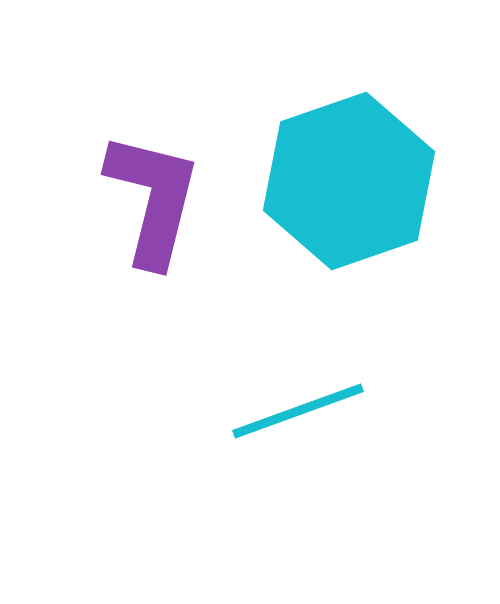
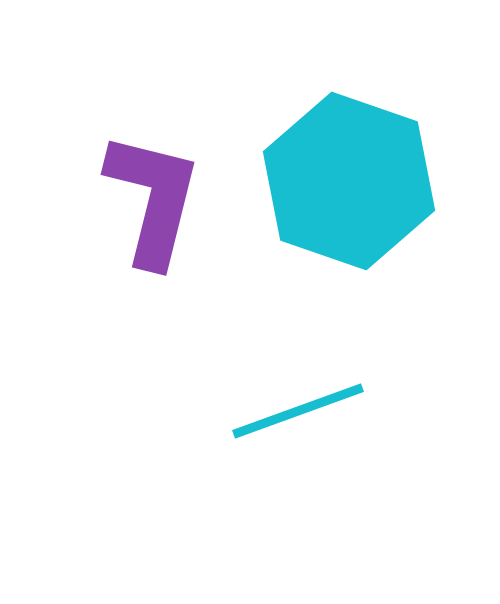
cyan hexagon: rotated 22 degrees counterclockwise
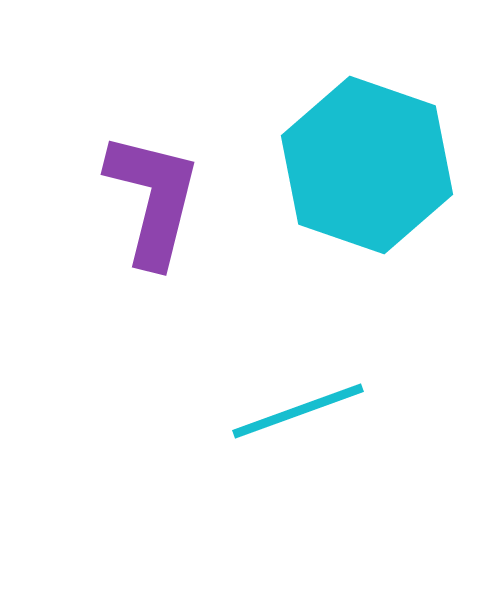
cyan hexagon: moved 18 px right, 16 px up
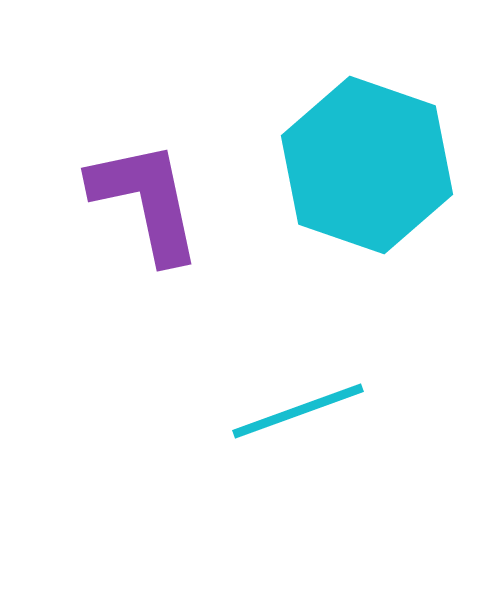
purple L-shape: moved 7 px left, 2 px down; rotated 26 degrees counterclockwise
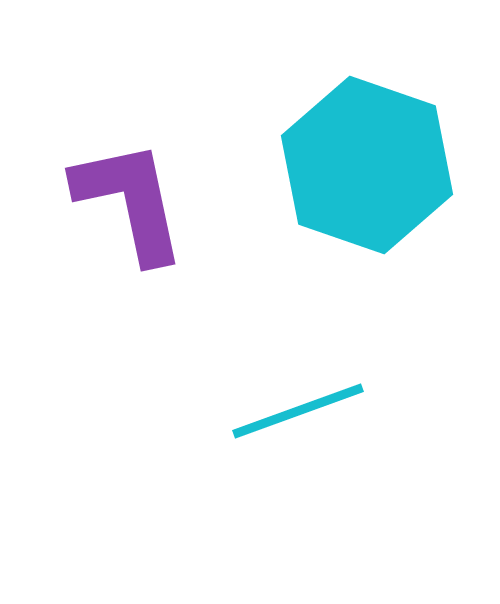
purple L-shape: moved 16 px left
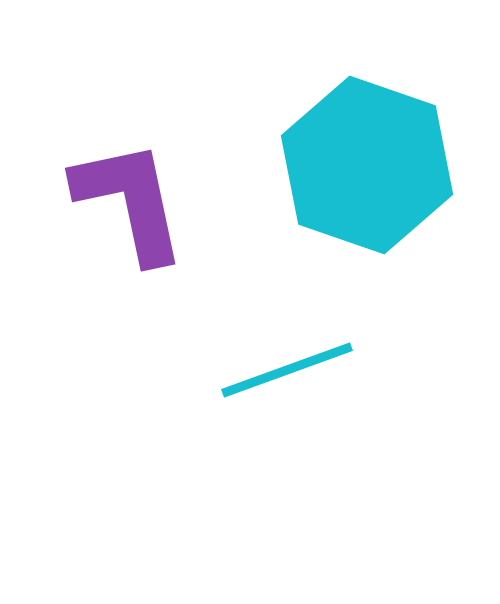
cyan line: moved 11 px left, 41 px up
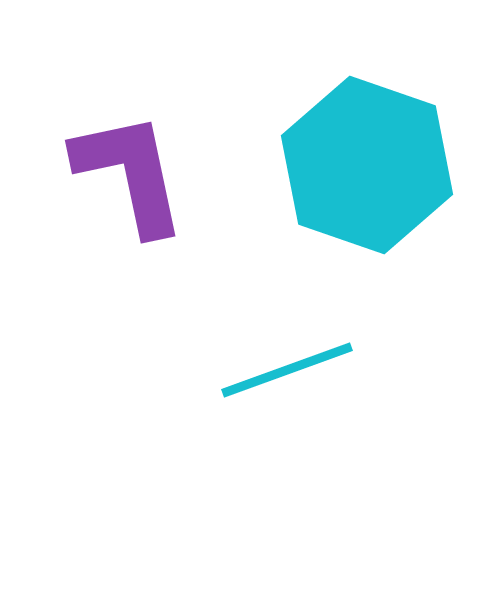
purple L-shape: moved 28 px up
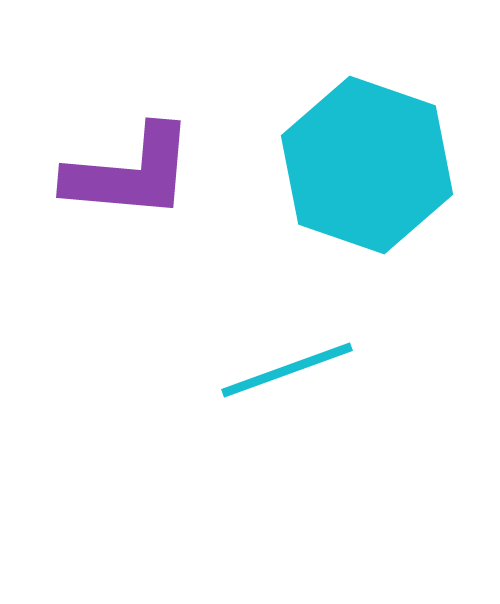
purple L-shape: rotated 107 degrees clockwise
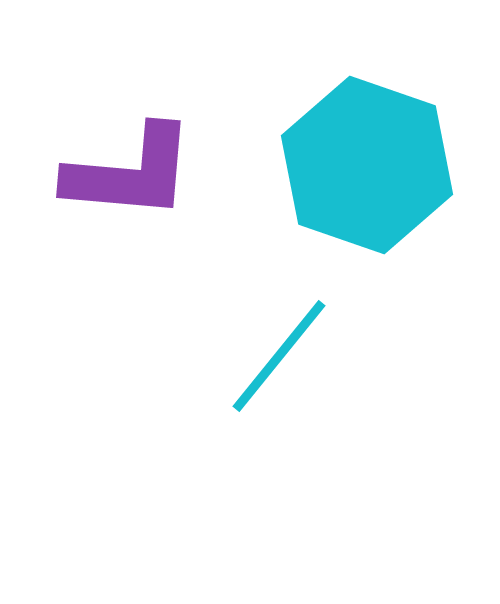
cyan line: moved 8 px left, 14 px up; rotated 31 degrees counterclockwise
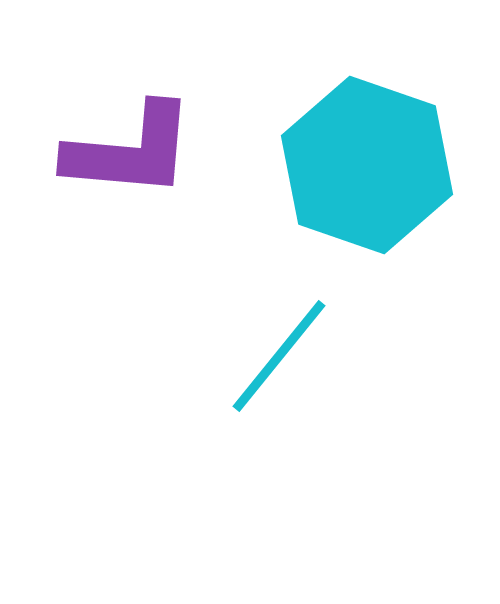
purple L-shape: moved 22 px up
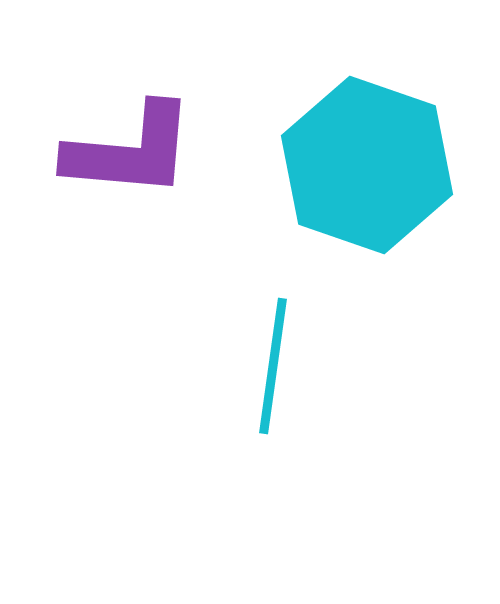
cyan line: moved 6 px left, 10 px down; rotated 31 degrees counterclockwise
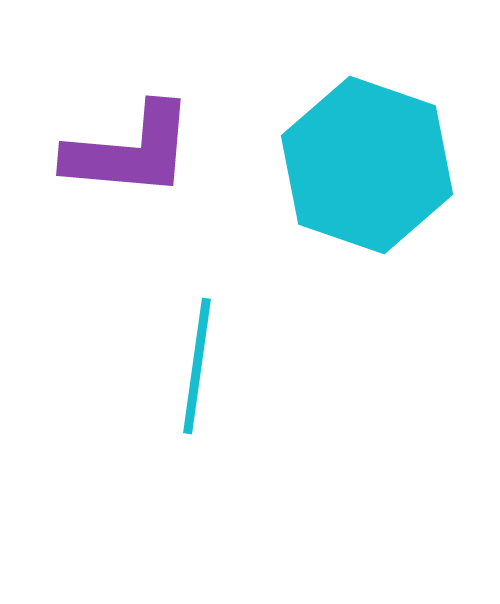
cyan line: moved 76 px left
